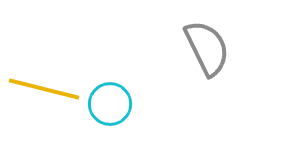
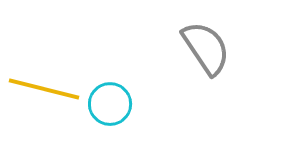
gray semicircle: moved 1 px left; rotated 8 degrees counterclockwise
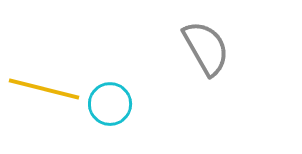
gray semicircle: rotated 4 degrees clockwise
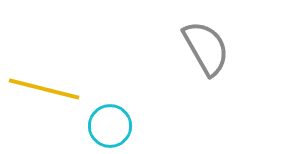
cyan circle: moved 22 px down
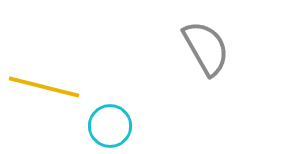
yellow line: moved 2 px up
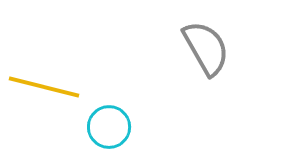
cyan circle: moved 1 px left, 1 px down
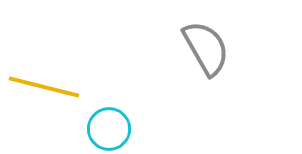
cyan circle: moved 2 px down
